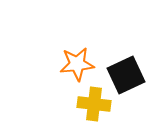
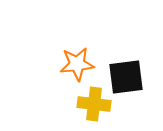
black square: moved 2 px down; rotated 18 degrees clockwise
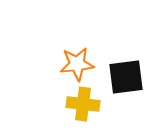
yellow cross: moved 11 px left
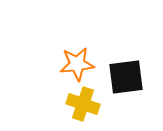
yellow cross: rotated 12 degrees clockwise
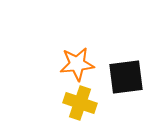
yellow cross: moved 3 px left, 1 px up
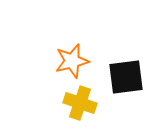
orange star: moved 5 px left, 3 px up; rotated 8 degrees counterclockwise
